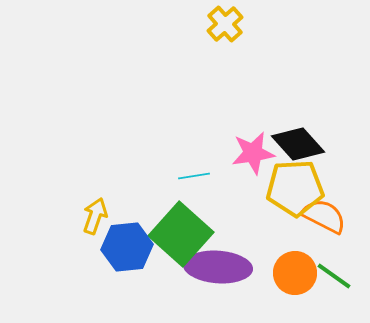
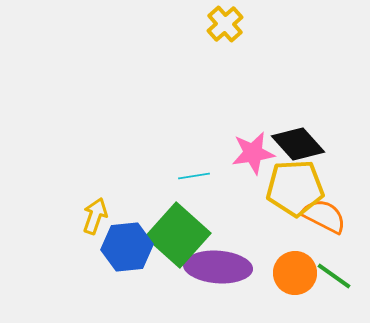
green square: moved 3 px left, 1 px down
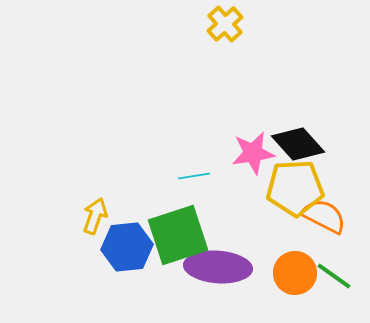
green square: rotated 30 degrees clockwise
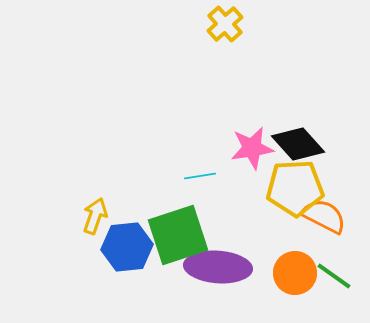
pink star: moved 1 px left, 5 px up
cyan line: moved 6 px right
